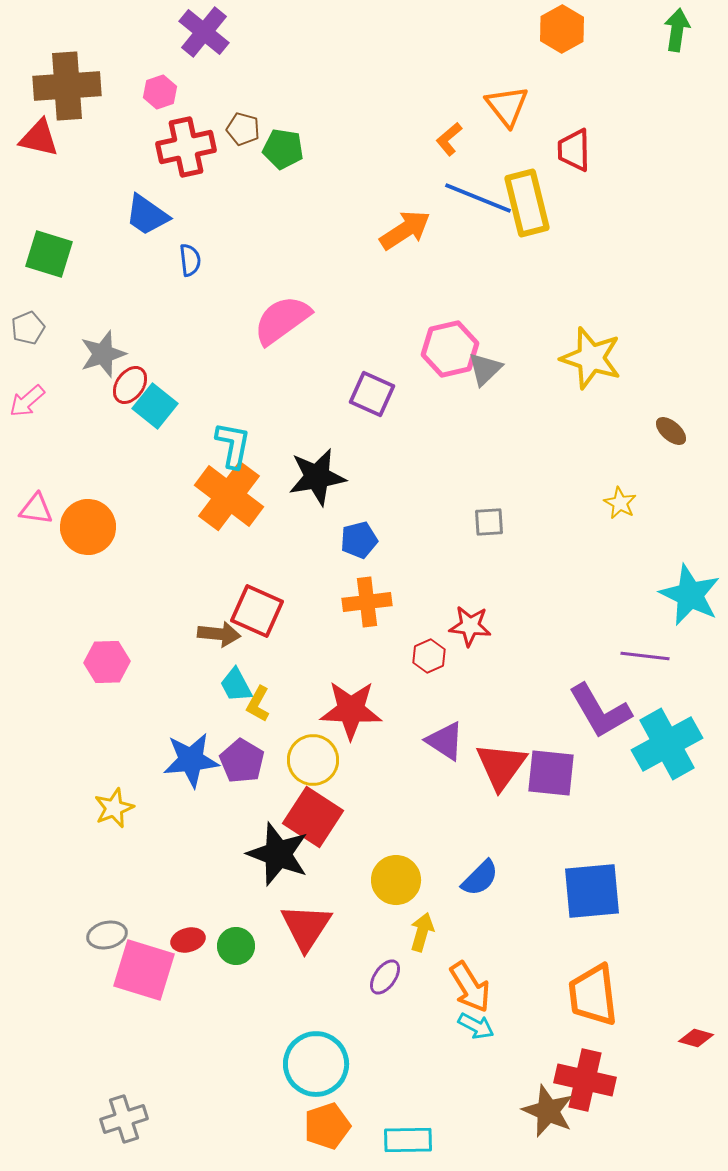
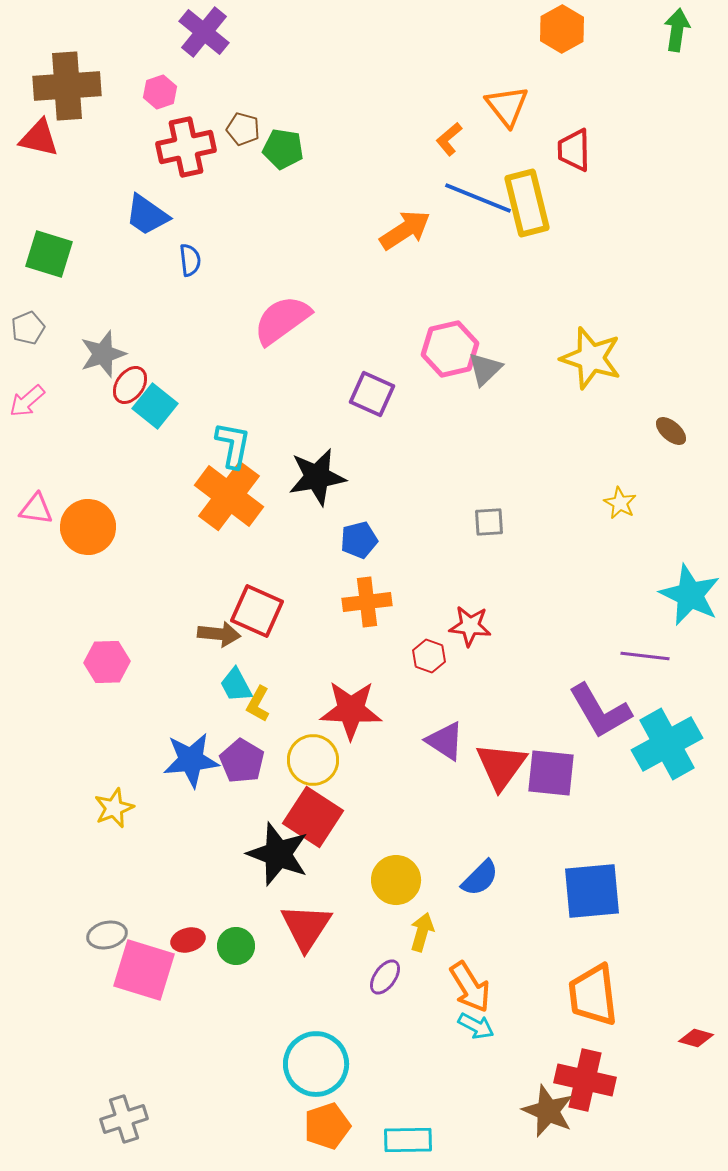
red hexagon at (429, 656): rotated 16 degrees counterclockwise
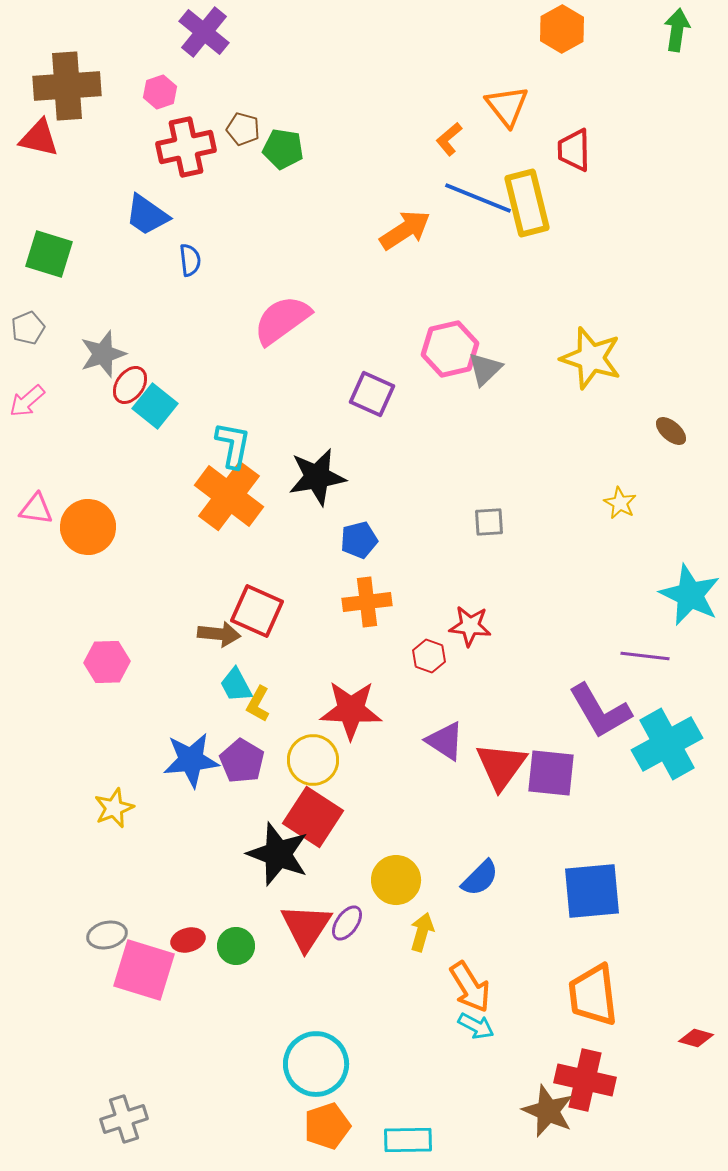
purple ellipse at (385, 977): moved 38 px left, 54 px up
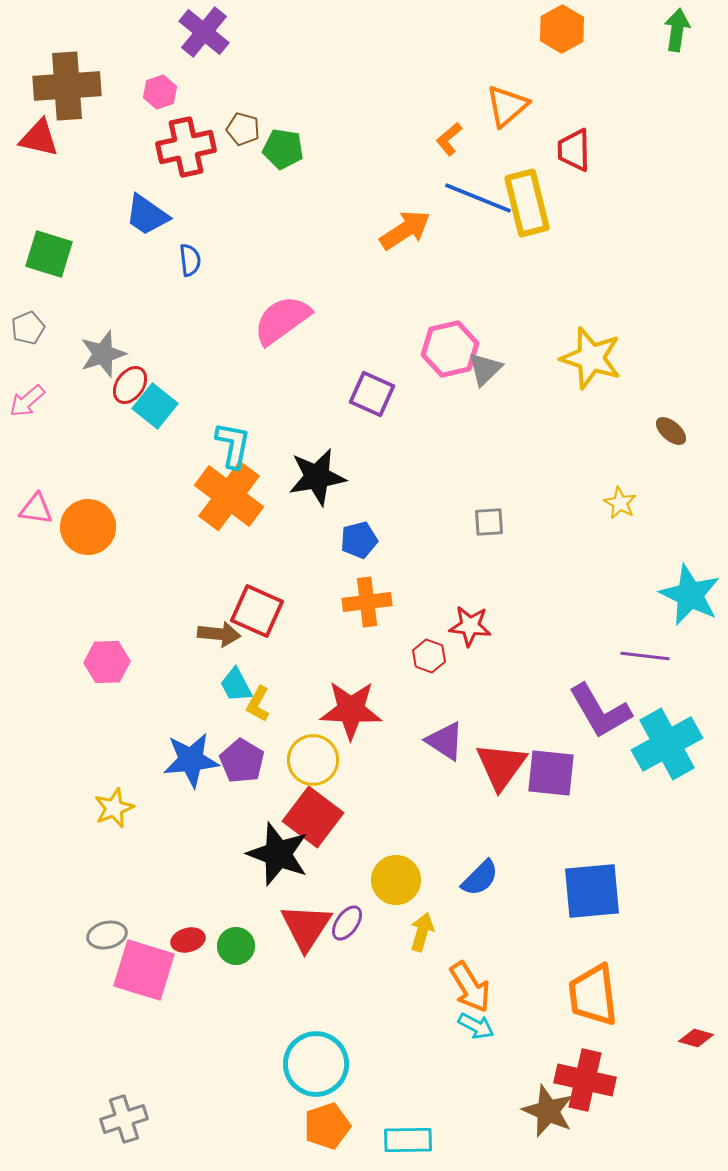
orange triangle at (507, 106): rotated 27 degrees clockwise
red square at (313, 817): rotated 4 degrees clockwise
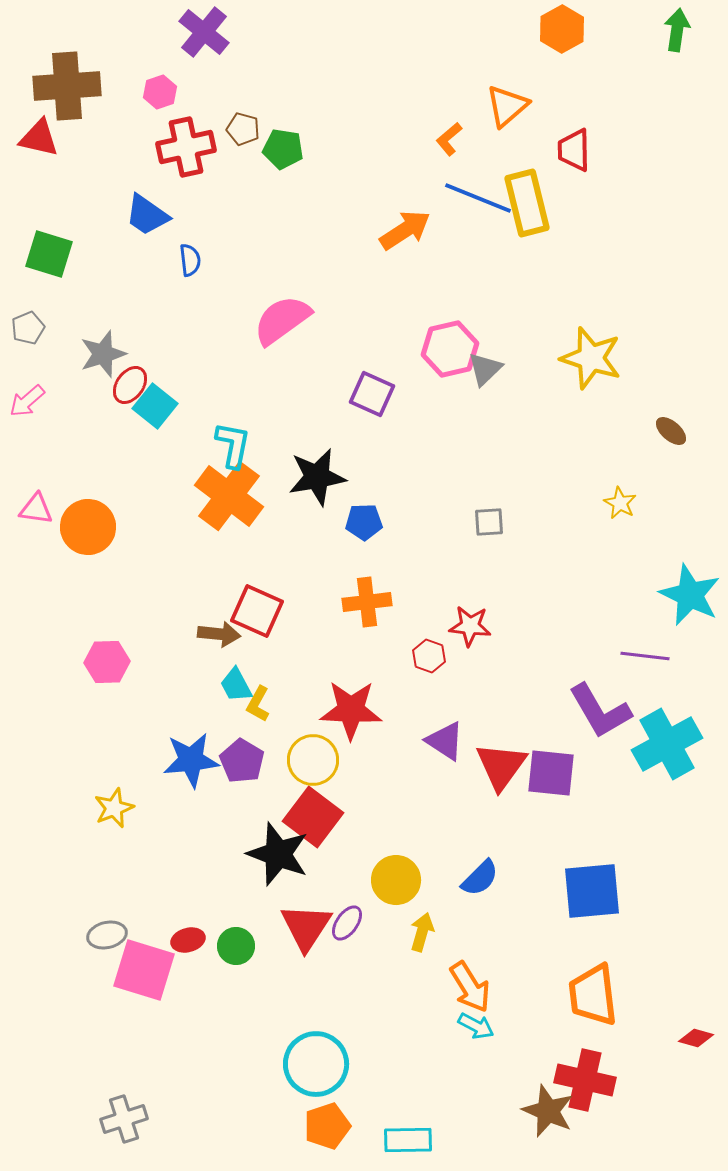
blue pentagon at (359, 540): moved 5 px right, 18 px up; rotated 12 degrees clockwise
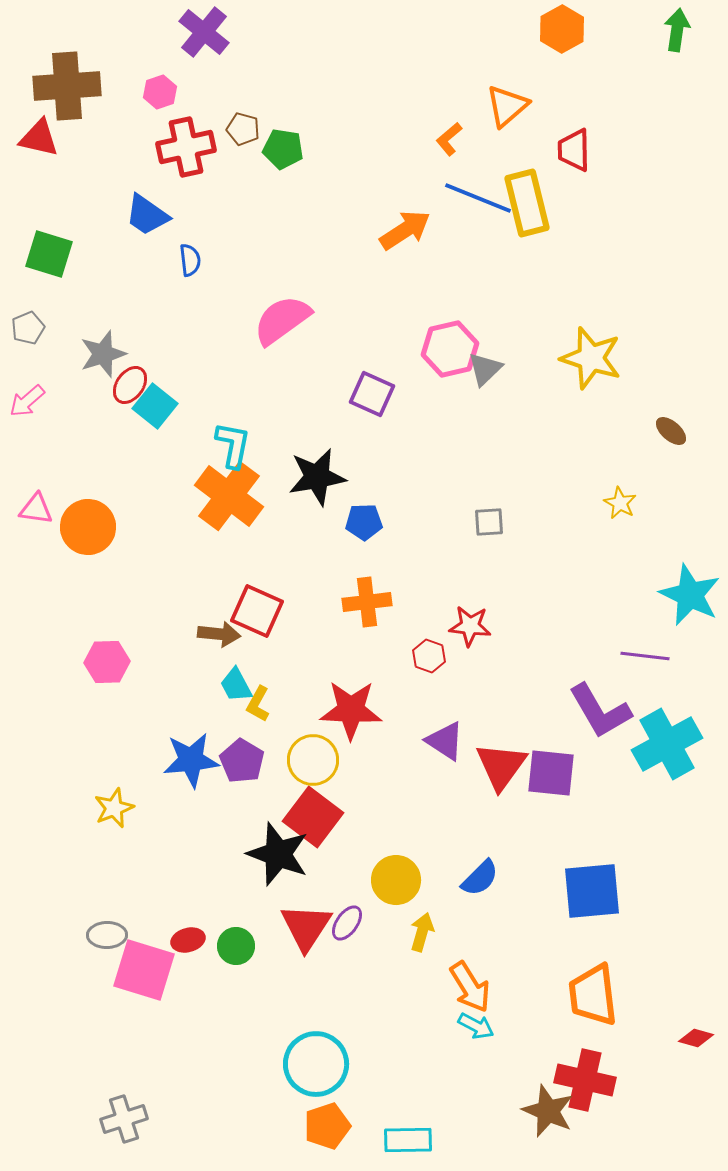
gray ellipse at (107, 935): rotated 12 degrees clockwise
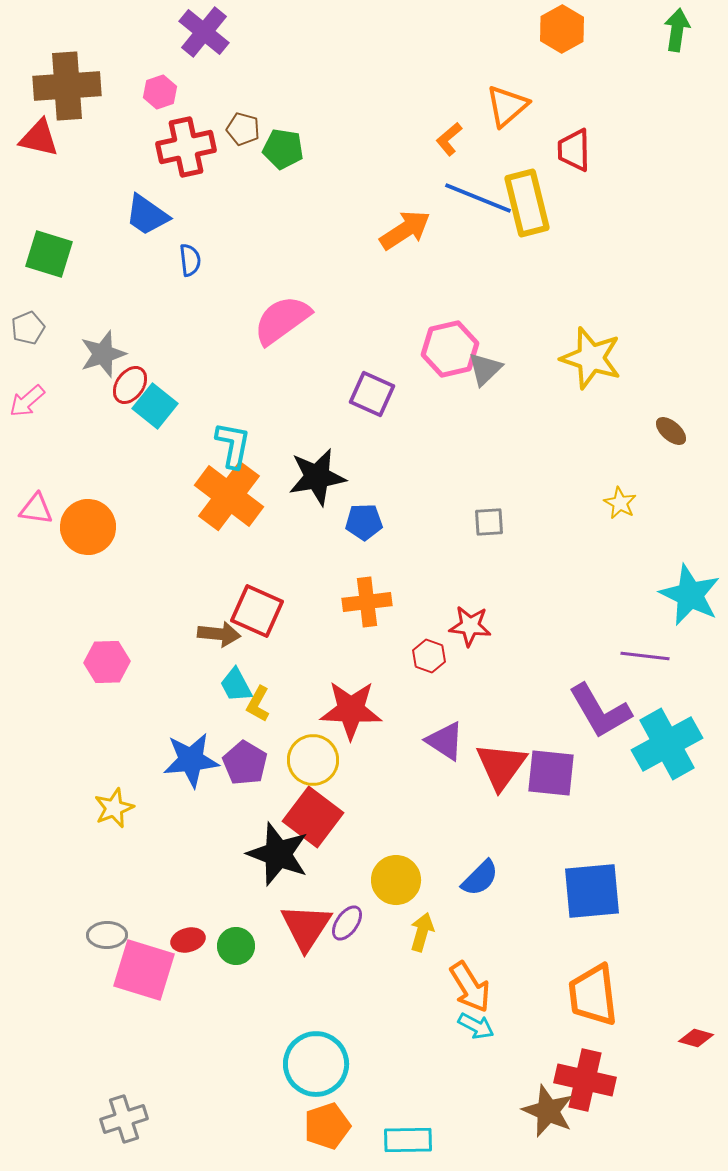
purple pentagon at (242, 761): moved 3 px right, 2 px down
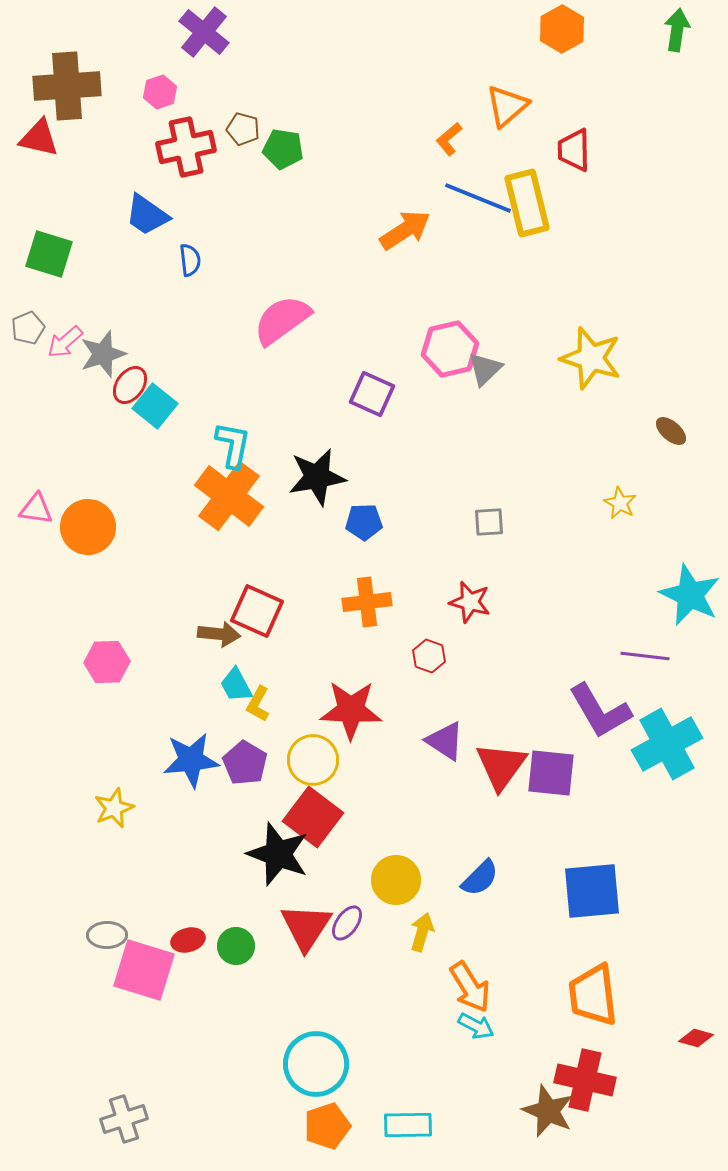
pink arrow at (27, 401): moved 38 px right, 59 px up
red star at (470, 626): moved 24 px up; rotated 9 degrees clockwise
cyan rectangle at (408, 1140): moved 15 px up
